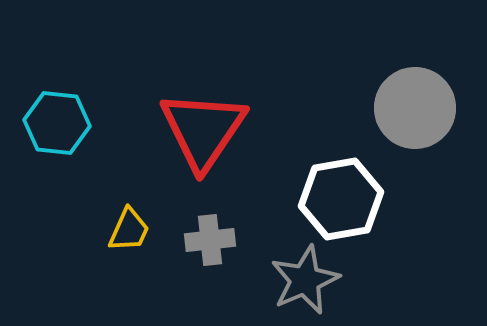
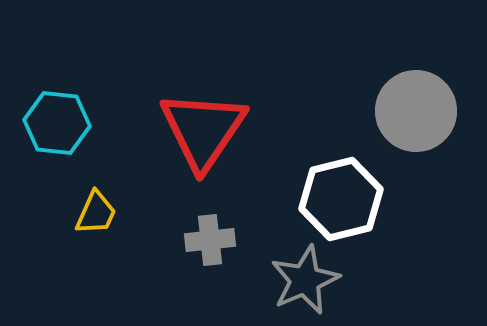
gray circle: moved 1 px right, 3 px down
white hexagon: rotated 4 degrees counterclockwise
yellow trapezoid: moved 33 px left, 17 px up
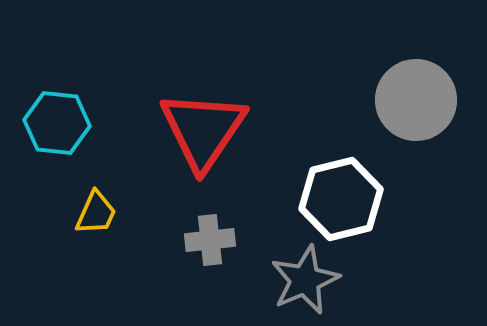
gray circle: moved 11 px up
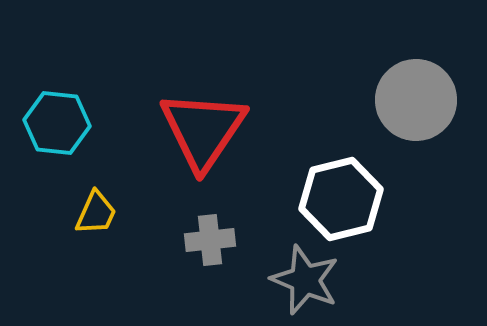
gray star: rotated 26 degrees counterclockwise
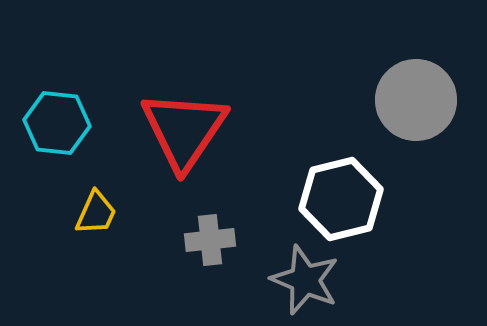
red triangle: moved 19 px left
